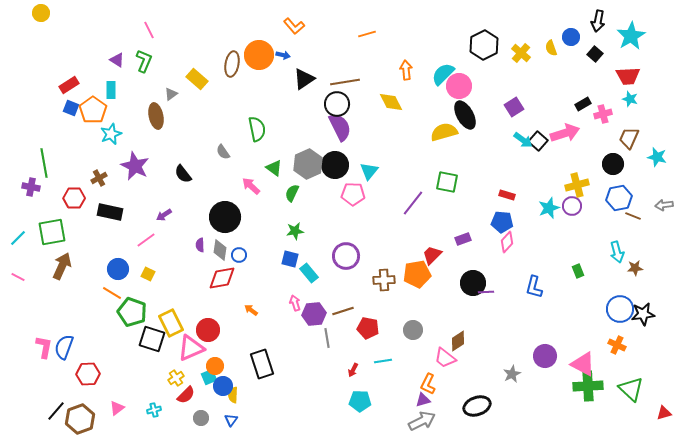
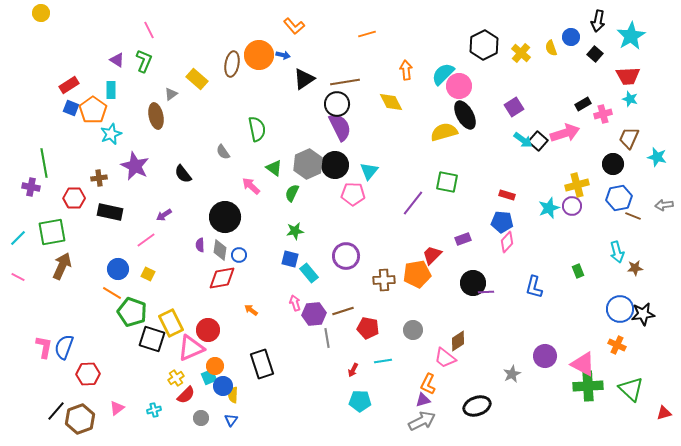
brown cross at (99, 178): rotated 21 degrees clockwise
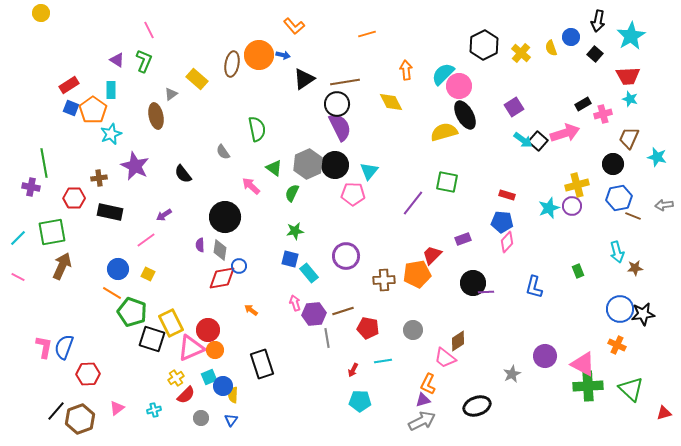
blue circle at (239, 255): moved 11 px down
orange circle at (215, 366): moved 16 px up
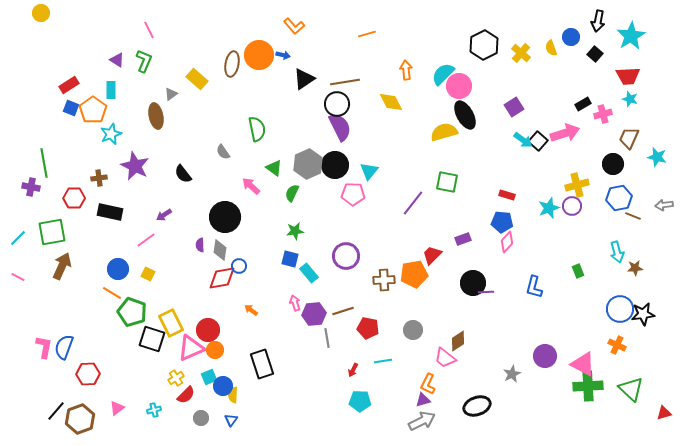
orange pentagon at (417, 274): moved 3 px left
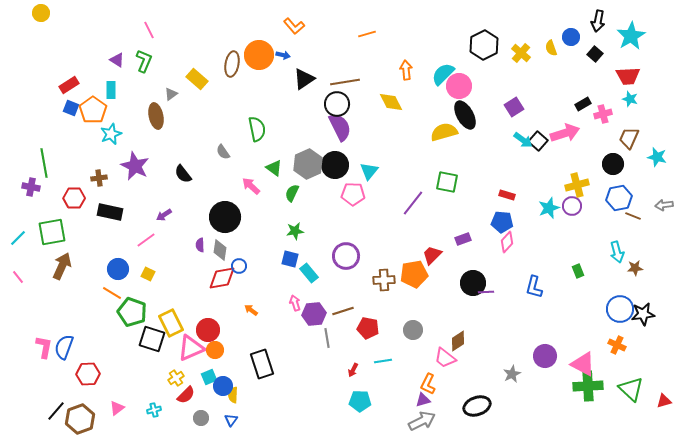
pink line at (18, 277): rotated 24 degrees clockwise
red triangle at (664, 413): moved 12 px up
